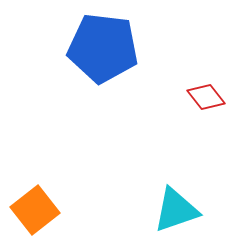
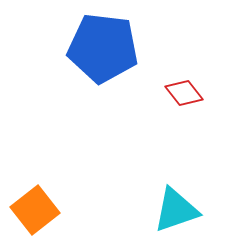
red diamond: moved 22 px left, 4 px up
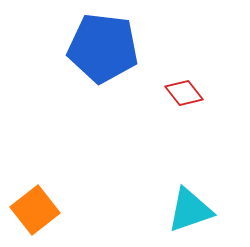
cyan triangle: moved 14 px right
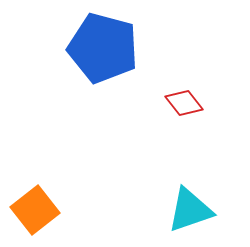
blue pentagon: rotated 8 degrees clockwise
red diamond: moved 10 px down
